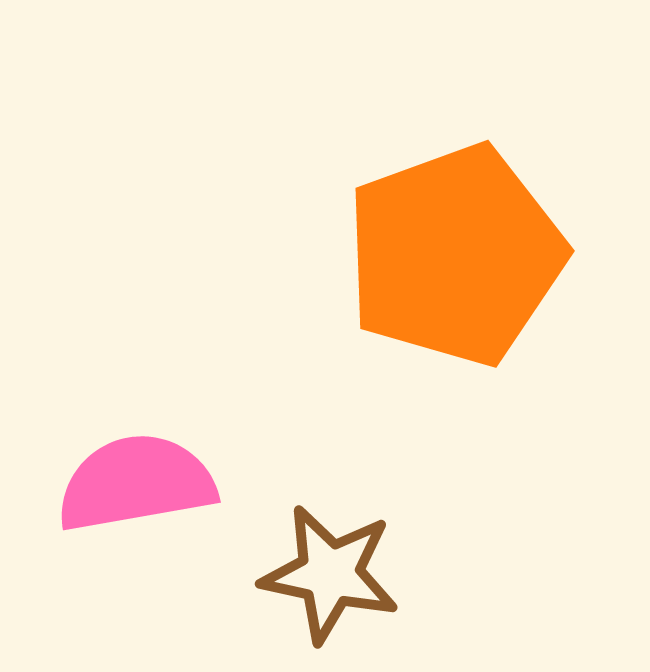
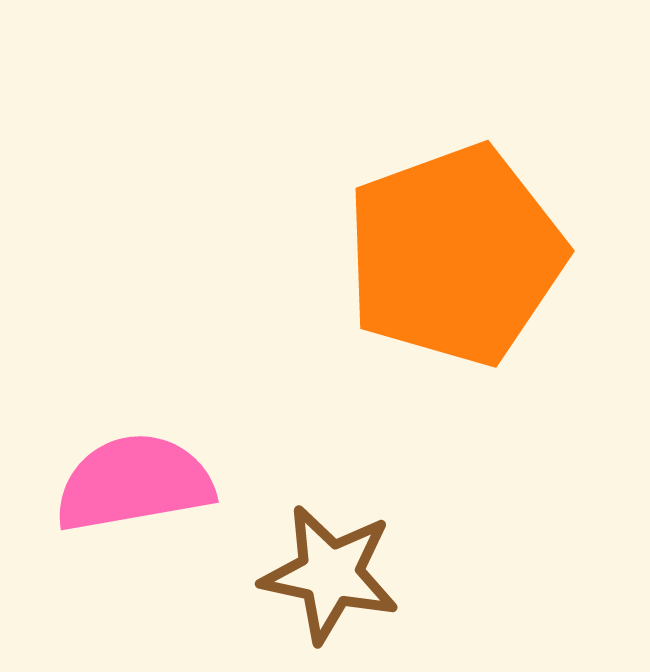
pink semicircle: moved 2 px left
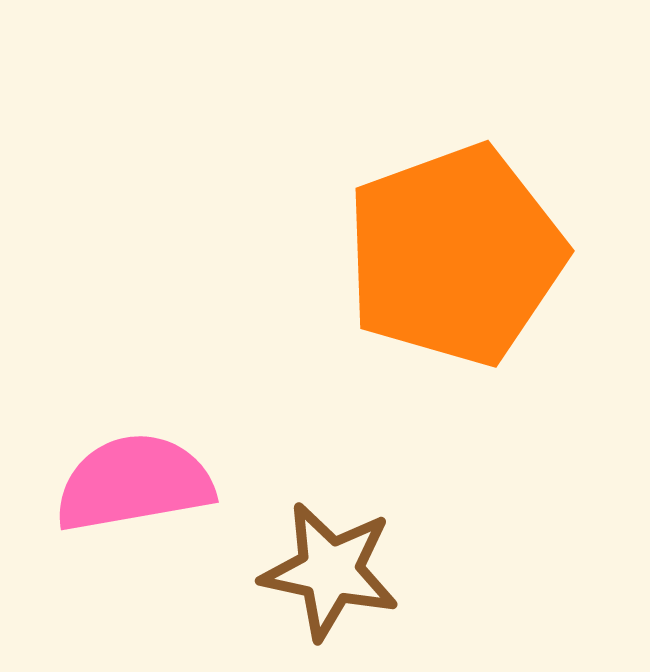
brown star: moved 3 px up
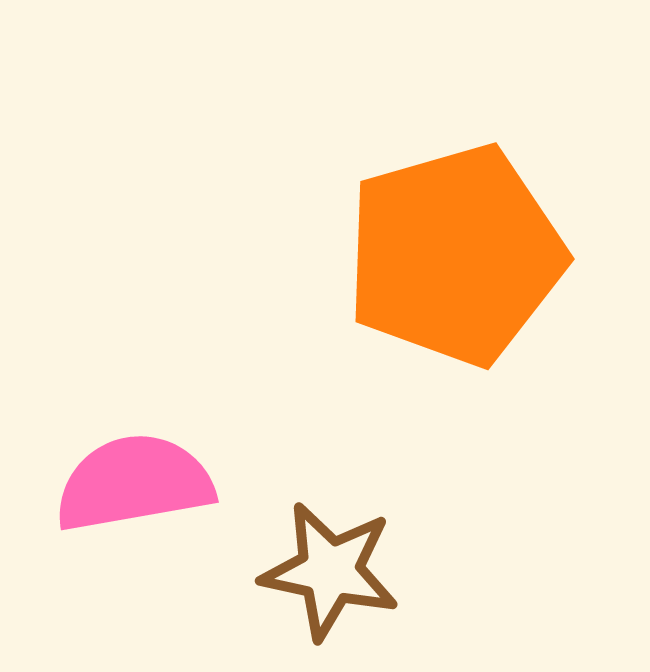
orange pentagon: rotated 4 degrees clockwise
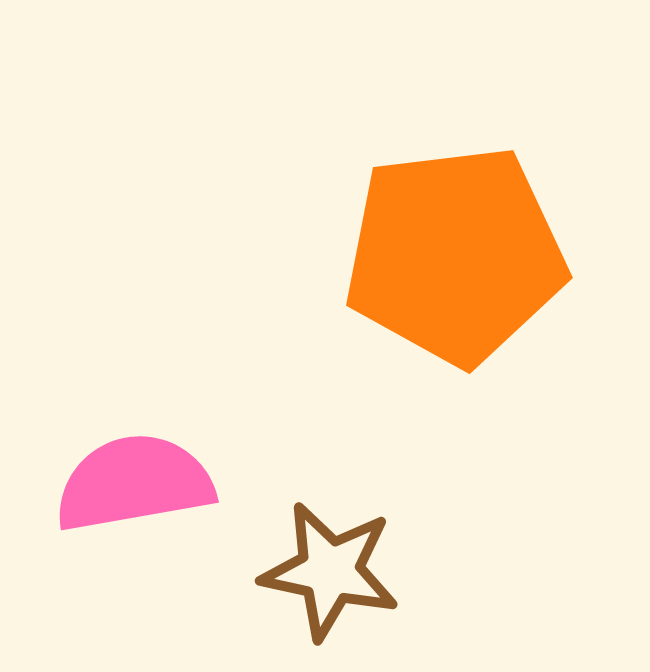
orange pentagon: rotated 9 degrees clockwise
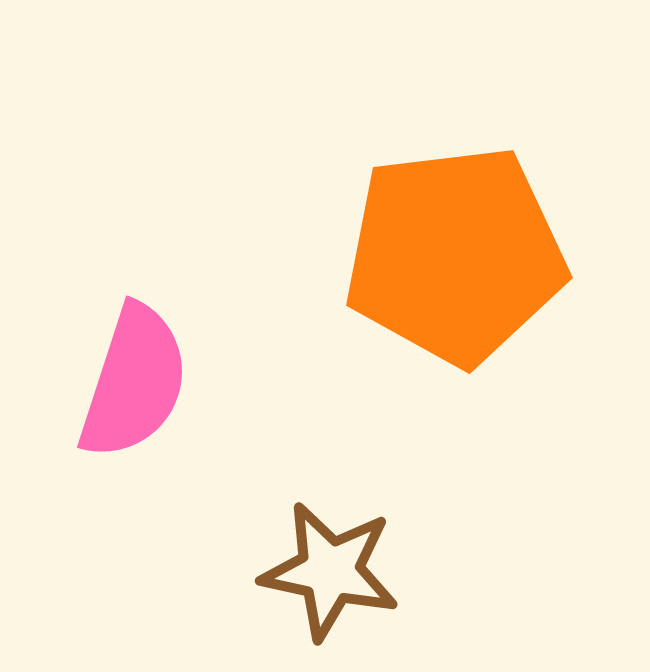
pink semicircle: moved 101 px up; rotated 118 degrees clockwise
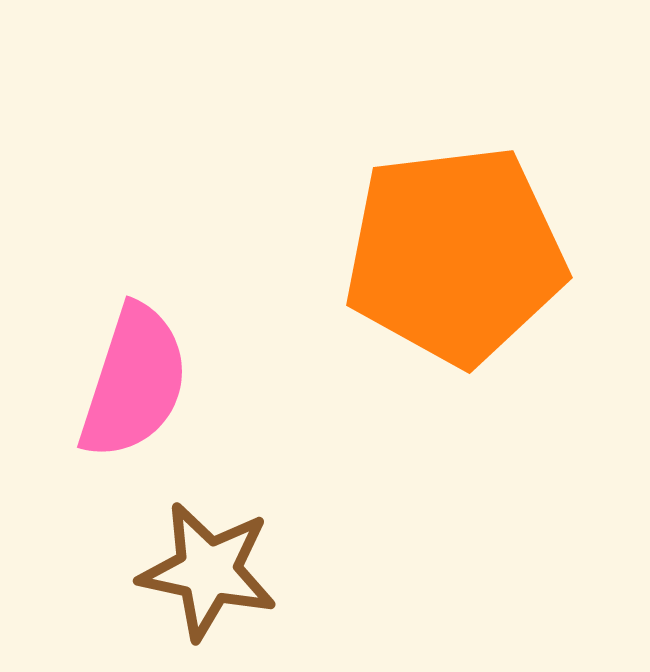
brown star: moved 122 px left
